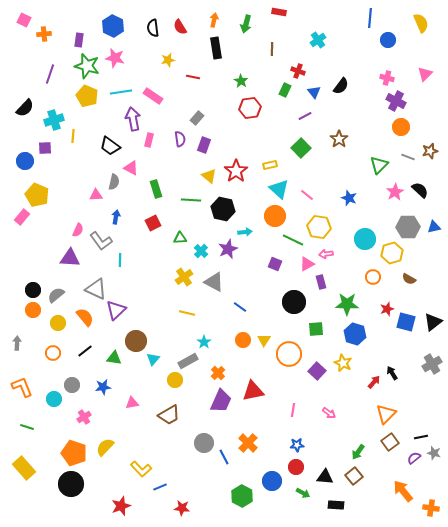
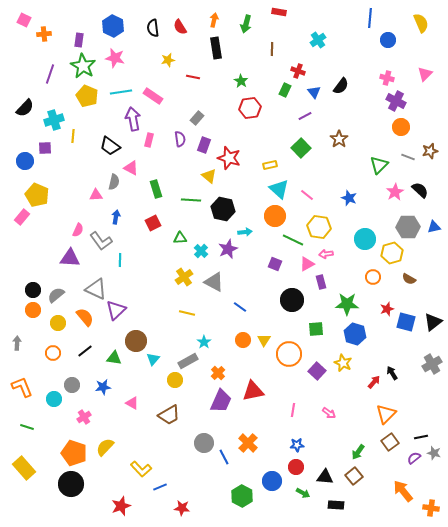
green star at (87, 66): moved 4 px left; rotated 15 degrees clockwise
red star at (236, 171): moved 7 px left, 13 px up; rotated 20 degrees counterclockwise
black circle at (294, 302): moved 2 px left, 2 px up
pink triangle at (132, 403): rotated 40 degrees clockwise
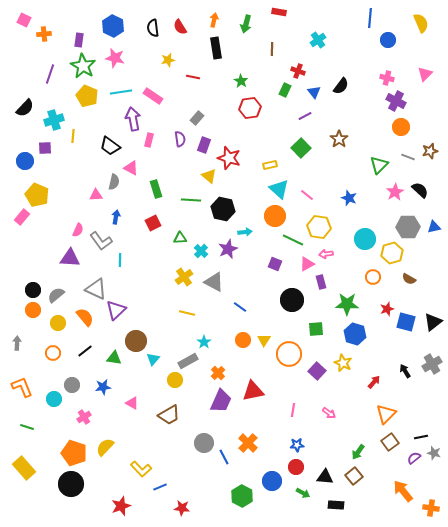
black arrow at (392, 373): moved 13 px right, 2 px up
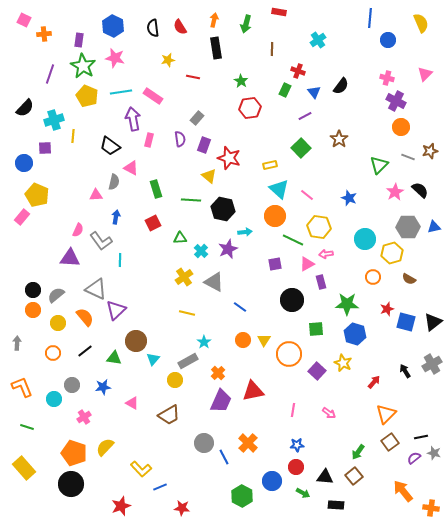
blue circle at (25, 161): moved 1 px left, 2 px down
purple square at (275, 264): rotated 32 degrees counterclockwise
